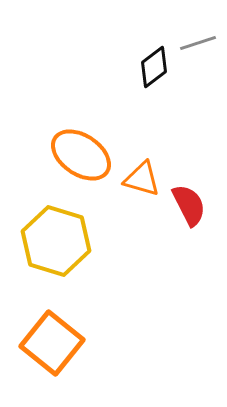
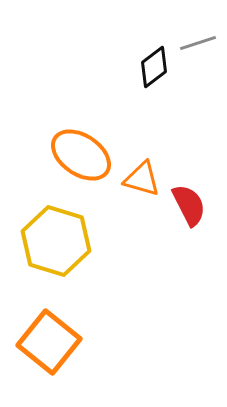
orange square: moved 3 px left, 1 px up
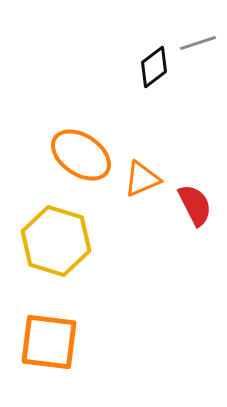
orange triangle: rotated 39 degrees counterclockwise
red semicircle: moved 6 px right
orange square: rotated 32 degrees counterclockwise
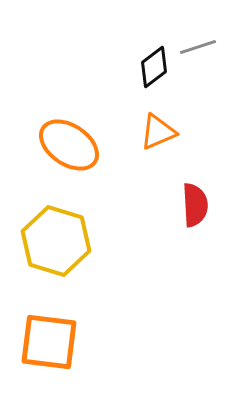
gray line: moved 4 px down
orange ellipse: moved 12 px left, 10 px up
orange triangle: moved 16 px right, 47 px up
red semicircle: rotated 24 degrees clockwise
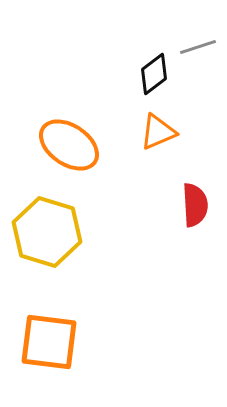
black diamond: moved 7 px down
yellow hexagon: moved 9 px left, 9 px up
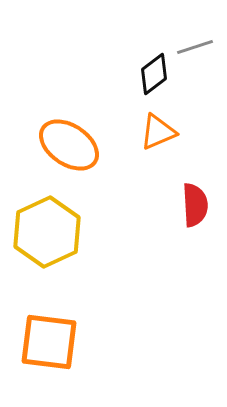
gray line: moved 3 px left
yellow hexagon: rotated 18 degrees clockwise
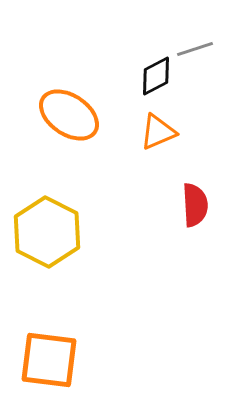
gray line: moved 2 px down
black diamond: moved 2 px right, 2 px down; rotated 9 degrees clockwise
orange ellipse: moved 30 px up
yellow hexagon: rotated 8 degrees counterclockwise
orange square: moved 18 px down
